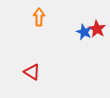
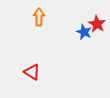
red star: moved 5 px up
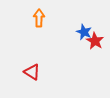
orange arrow: moved 1 px down
red star: moved 2 px left, 17 px down
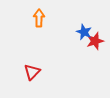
red star: rotated 24 degrees clockwise
red triangle: rotated 42 degrees clockwise
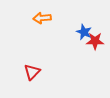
orange arrow: moved 3 px right; rotated 96 degrees counterclockwise
red star: rotated 18 degrees clockwise
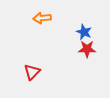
red star: moved 8 px left, 8 px down
